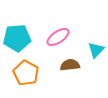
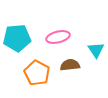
pink ellipse: rotated 20 degrees clockwise
cyan triangle: rotated 18 degrees counterclockwise
orange pentagon: moved 11 px right
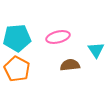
orange pentagon: moved 20 px left, 4 px up
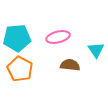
brown semicircle: rotated 12 degrees clockwise
orange pentagon: moved 3 px right
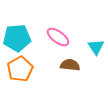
pink ellipse: rotated 50 degrees clockwise
cyan triangle: moved 3 px up
orange pentagon: rotated 15 degrees clockwise
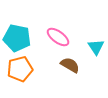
cyan pentagon: rotated 16 degrees clockwise
brown semicircle: rotated 24 degrees clockwise
orange pentagon: rotated 15 degrees clockwise
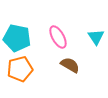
pink ellipse: rotated 25 degrees clockwise
cyan triangle: moved 10 px up
